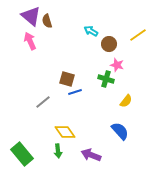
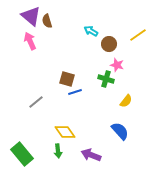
gray line: moved 7 px left
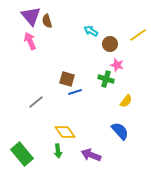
purple triangle: rotated 10 degrees clockwise
brown circle: moved 1 px right
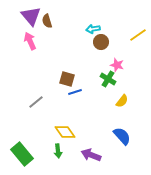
cyan arrow: moved 2 px right, 2 px up; rotated 40 degrees counterclockwise
brown circle: moved 9 px left, 2 px up
green cross: moved 2 px right; rotated 14 degrees clockwise
yellow semicircle: moved 4 px left
blue semicircle: moved 2 px right, 5 px down
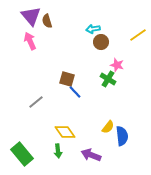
blue line: rotated 64 degrees clockwise
yellow semicircle: moved 14 px left, 26 px down
blue semicircle: rotated 36 degrees clockwise
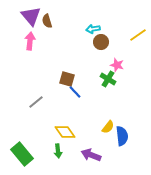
pink arrow: rotated 30 degrees clockwise
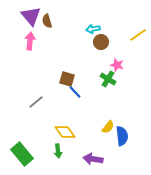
purple arrow: moved 2 px right, 4 px down; rotated 12 degrees counterclockwise
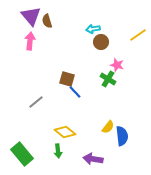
yellow diamond: rotated 15 degrees counterclockwise
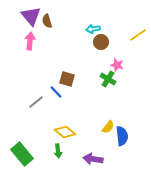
blue line: moved 19 px left
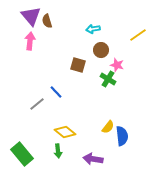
brown circle: moved 8 px down
brown square: moved 11 px right, 14 px up
gray line: moved 1 px right, 2 px down
